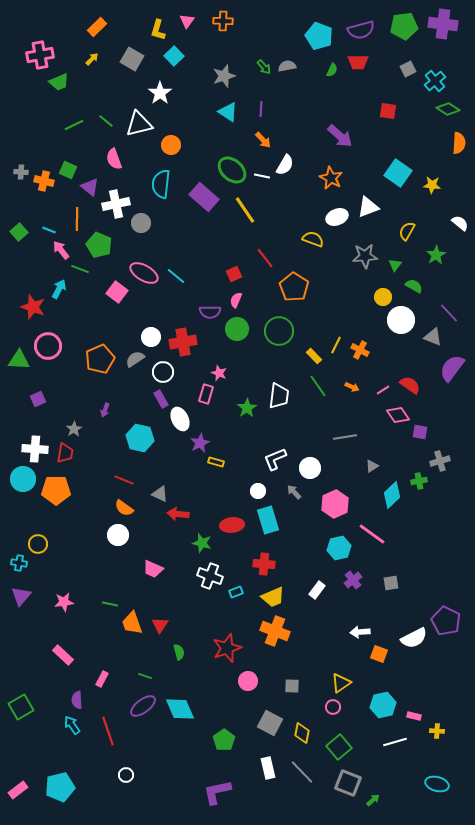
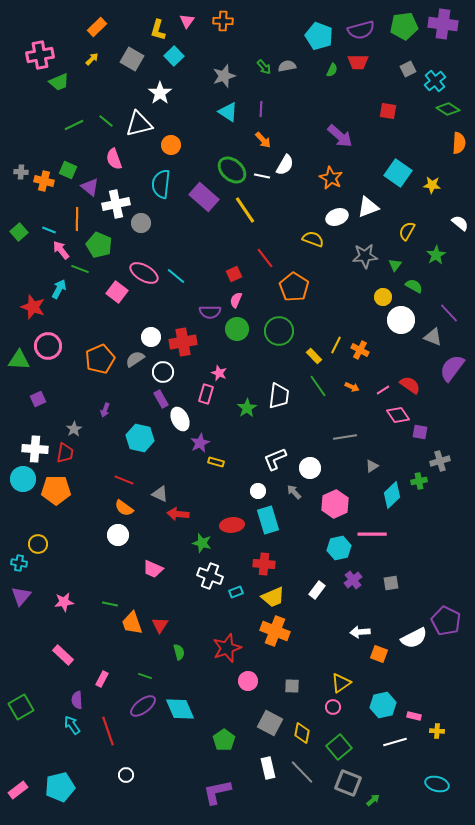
pink line at (372, 534): rotated 36 degrees counterclockwise
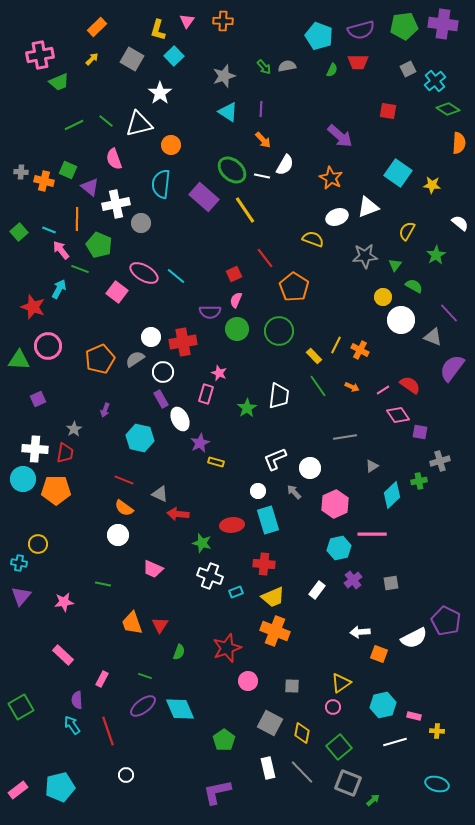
green line at (110, 604): moved 7 px left, 20 px up
green semicircle at (179, 652): rotated 35 degrees clockwise
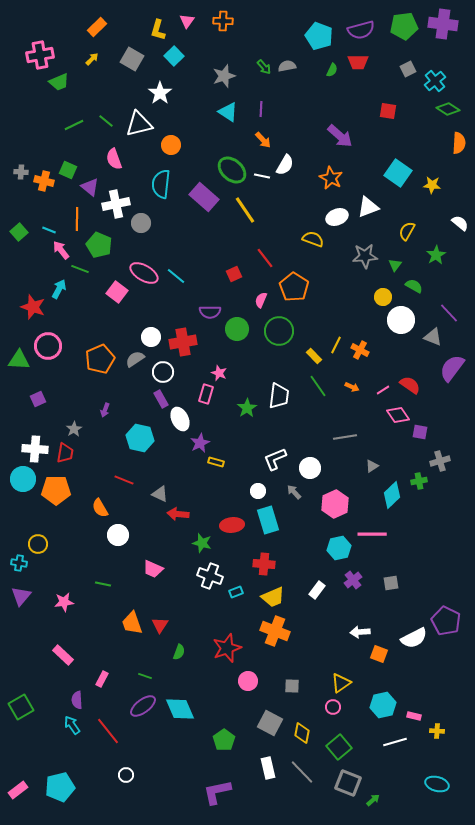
pink semicircle at (236, 300): moved 25 px right
orange semicircle at (124, 508): moved 24 px left; rotated 24 degrees clockwise
red line at (108, 731): rotated 20 degrees counterclockwise
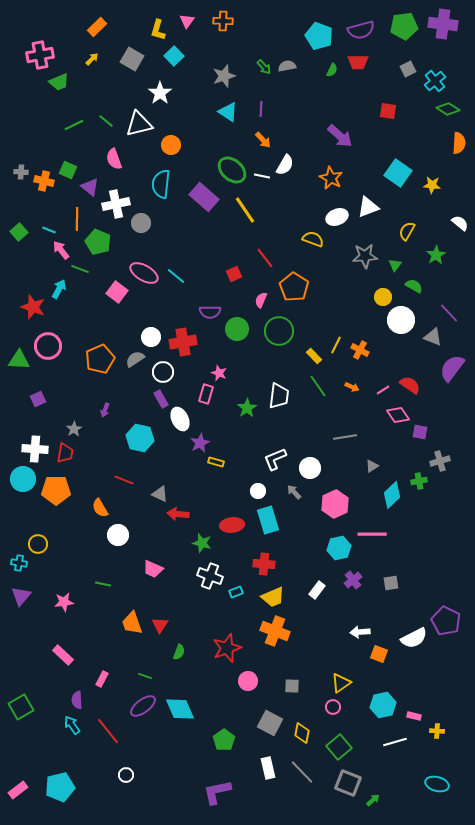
green pentagon at (99, 245): moved 1 px left, 3 px up
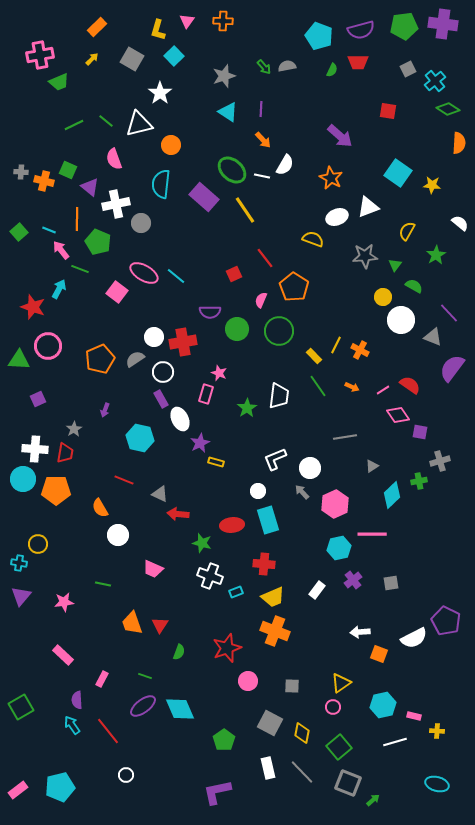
white circle at (151, 337): moved 3 px right
gray arrow at (294, 492): moved 8 px right
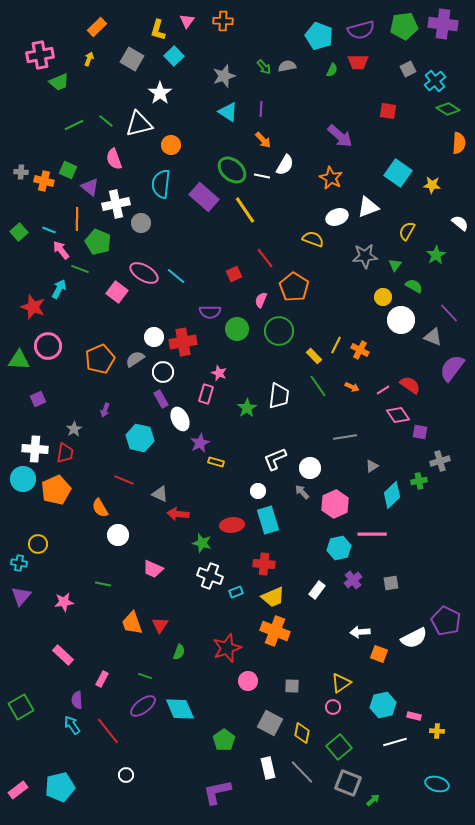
yellow arrow at (92, 59): moved 3 px left; rotated 24 degrees counterclockwise
orange pentagon at (56, 490): rotated 24 degrees counterclockwise
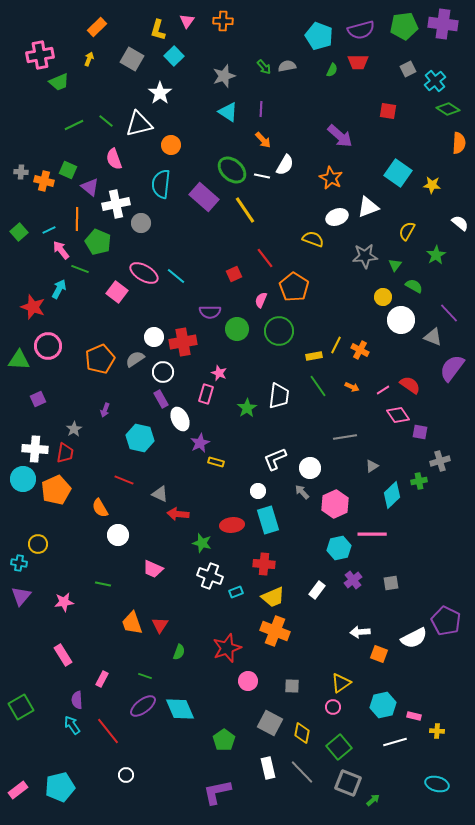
cyan line at (49, 230): rotated 48 degrees counterclockwise
yellow rectangle at (314, 356): rotated 56 degrees counterclockwise
pink rectangle at (63, 655): rotated 15 degrees clockwise
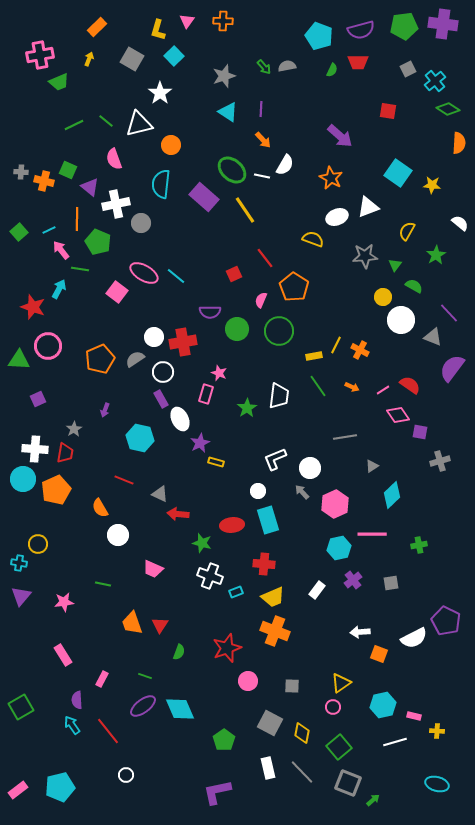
green line at (80, 269): rotated 12 degrees counterclockwise
green cross at (419, 481): moved 64 px down
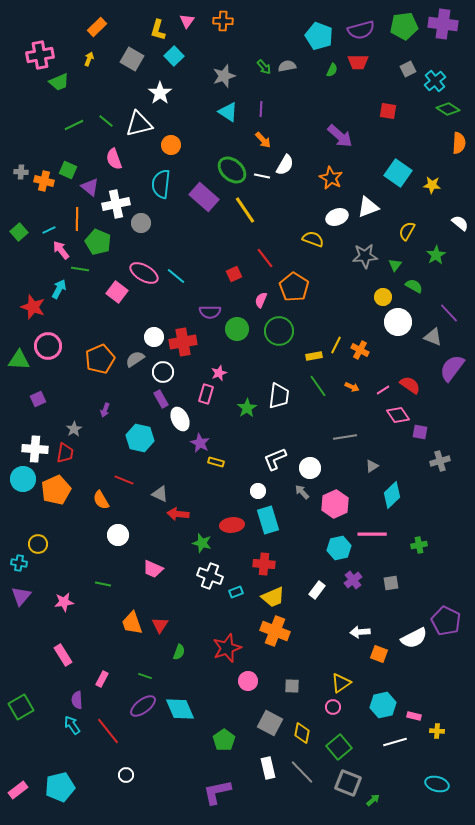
white circle at (401, 320): moved 3 px left, 2 px down
pink star at (219, 373): rotated 28 degrees clockwise
purple star at (200, 443): rotated 18 degrees counterclockwise
orange semicircle at (100, 508): moved 1 px right, 8 px up
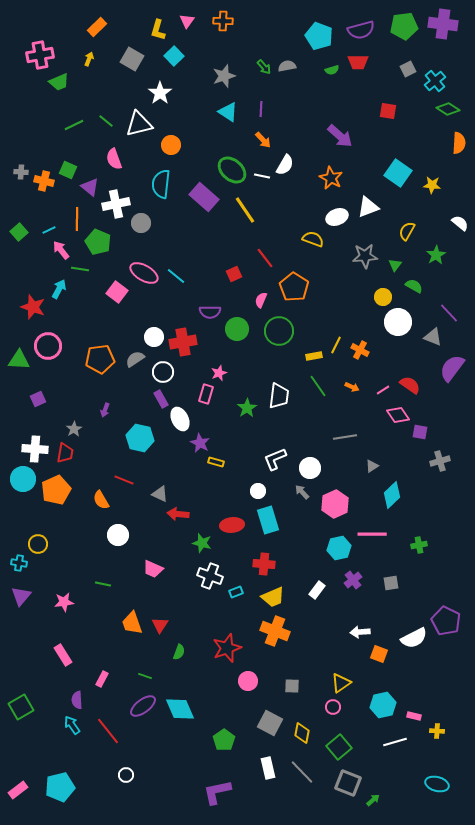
green semicircle at (332, 70): rotated 48 degrees clockwise
orange pentagon at (100, 359): rotated 16 degrees clockwise
